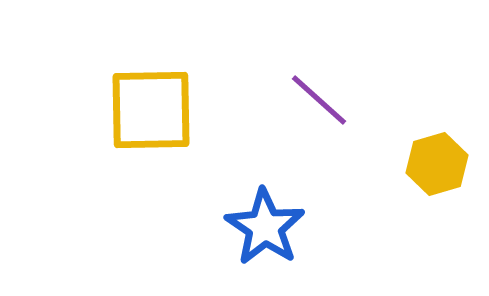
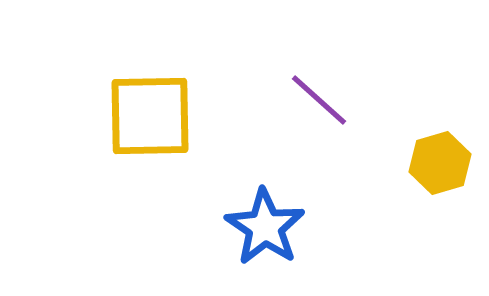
yellow square: moved 1 px left, 6 px down
yellow hexagon: moved 3 px right, 1 px up
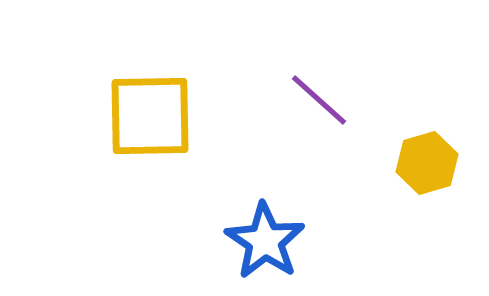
yellow hexagon: moved 13 px left
blue star: moved 14 px down
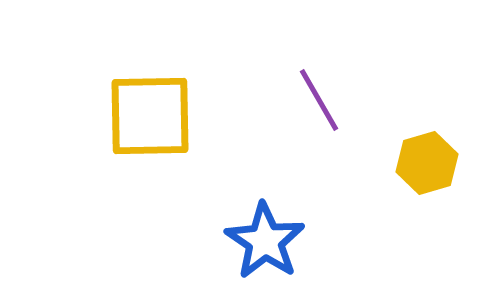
purple line: rotated 18 degrees clockwise
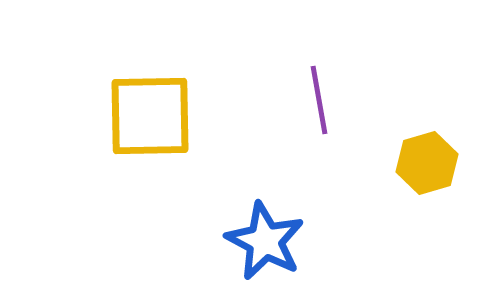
purple line: rotated 20 degrees clockwise
blue star: rotated 6 degrees counterclockwise
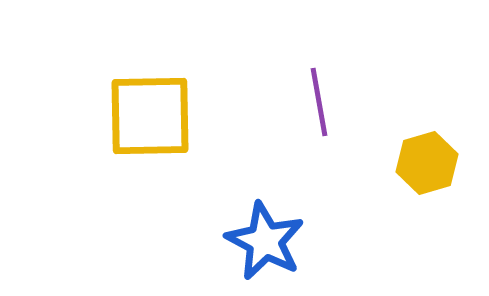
purple line: moved 2 px down
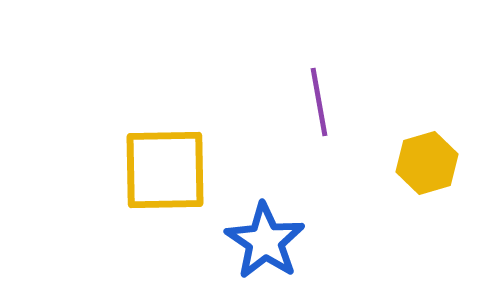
yellow square: moved 15 px right, 54 px down
blue star: rotated 6 degrees clockwise
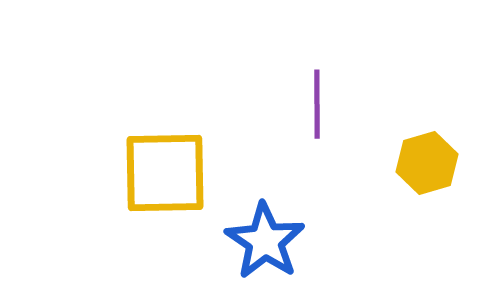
purple line: moved 2 px left, 2 px down; rotated 10 degrees clockwise
yellow square: moved 3 px down
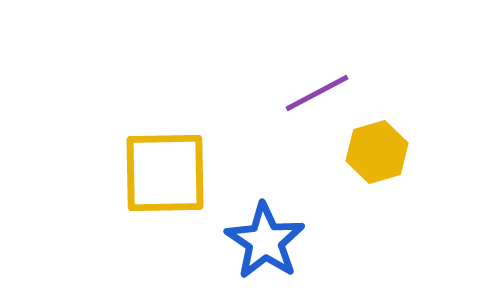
purple line: moved 11 px up; rotated 62 degrees clockwise
yellow hexagon: moved 50 px left, 11 px up
